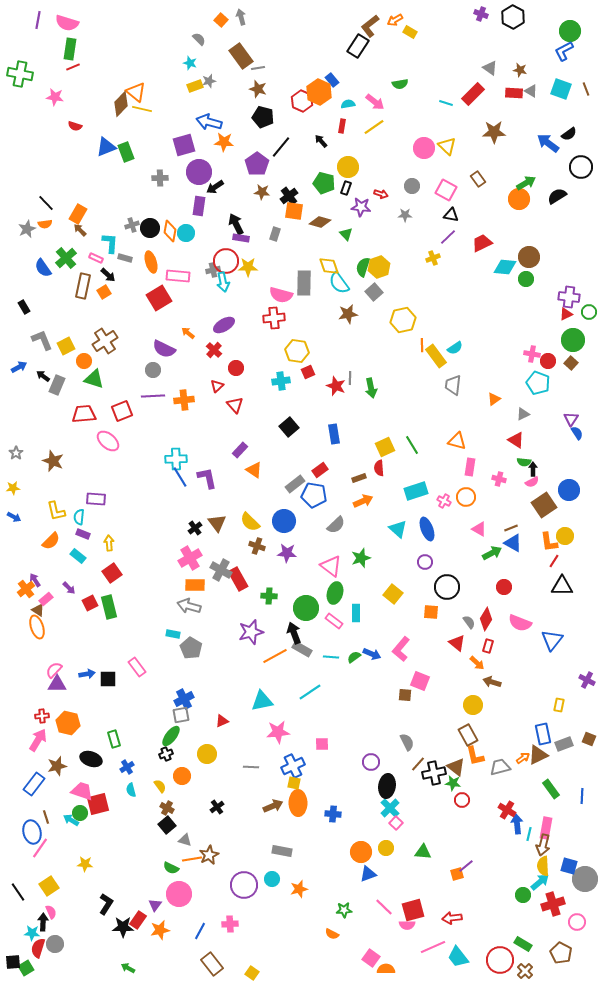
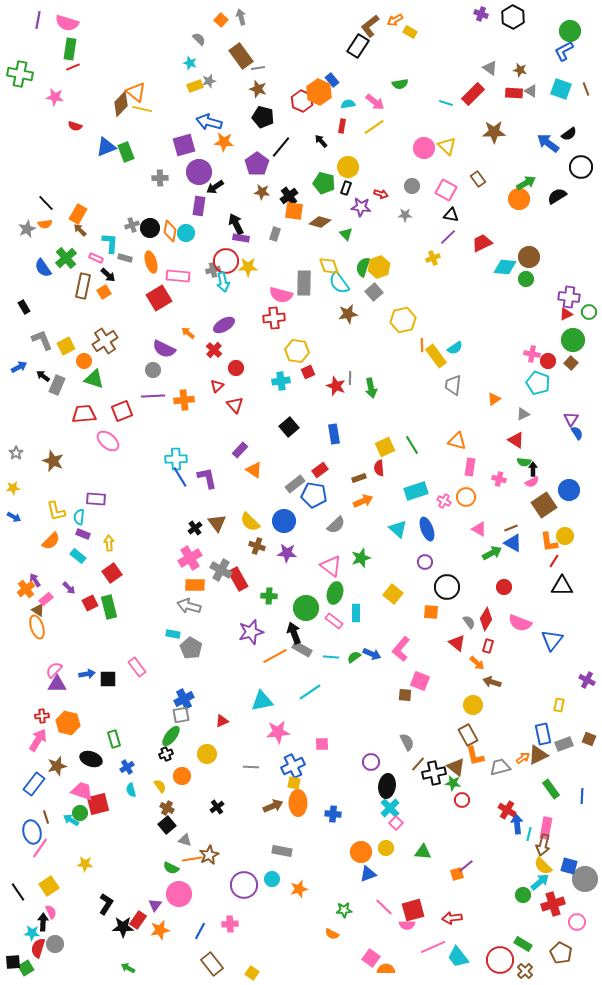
yellow semicircle at (543, 866): rotated 42 degrees counterclockwise
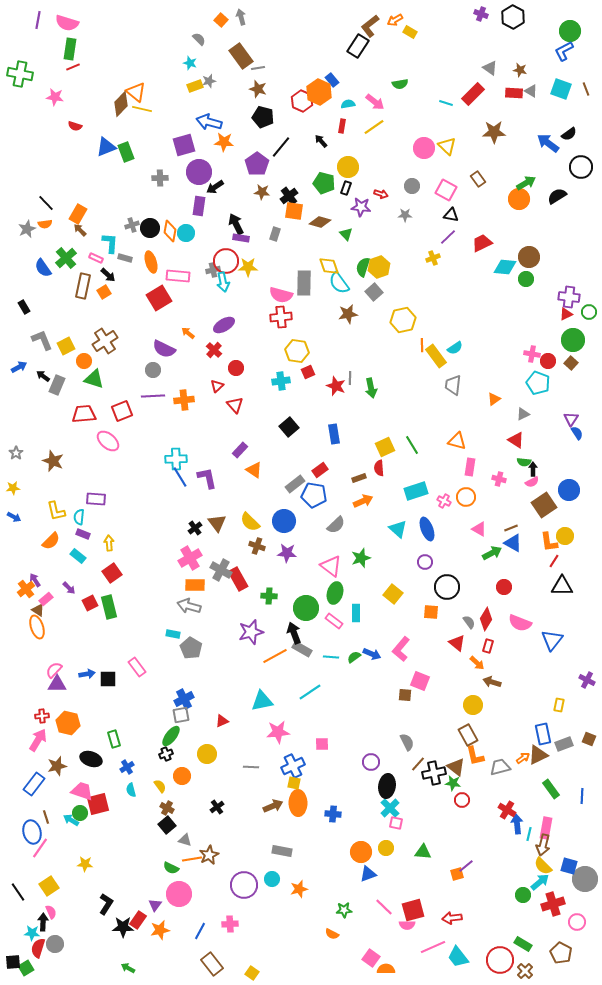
red cross at (274, 318): moved 7 px right, 1 px up
pink square at (396, 823): rotated 32 degrees counterclockwise
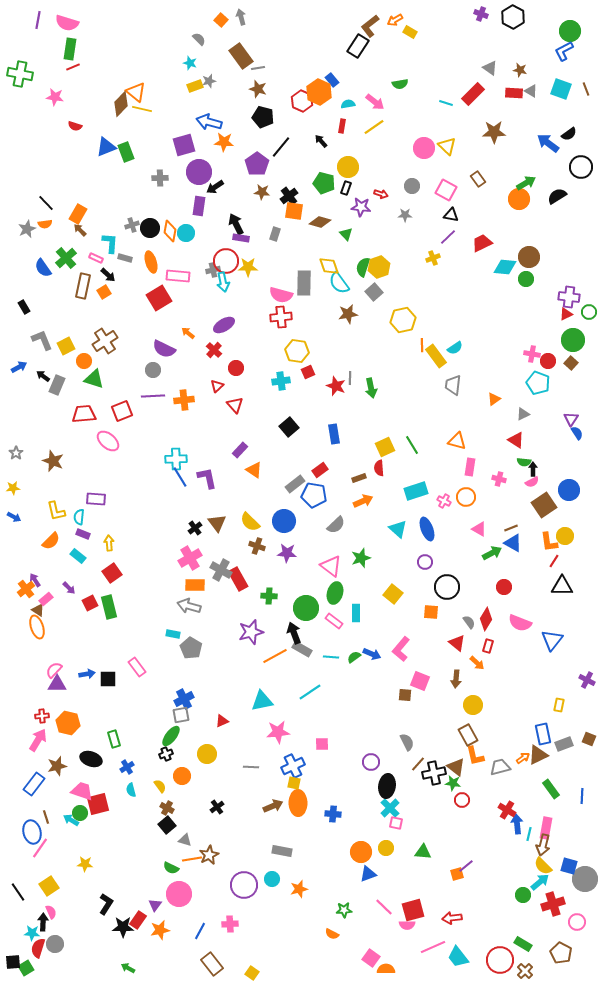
brown arrow at (492, 682): moved 36 px left, 3 px up; rotated 102 degrees counterclockwise
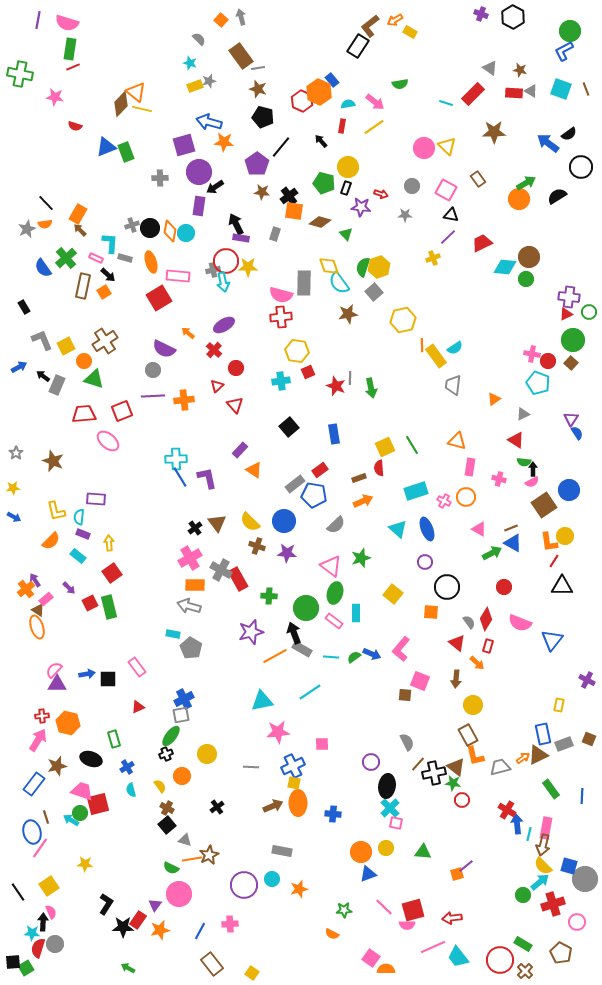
red triangle at (222, 721): moved 84 px left, 14 px up
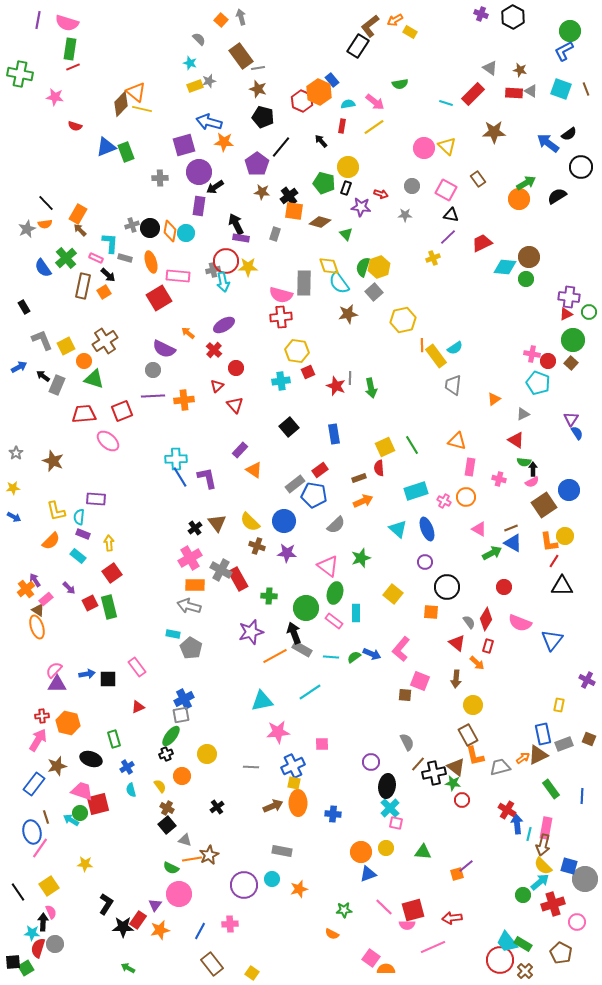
pink triangle at (331, 566): moved 3 px left
cyan trapezoid at (458, 957): moved 49 px right, 15 px up
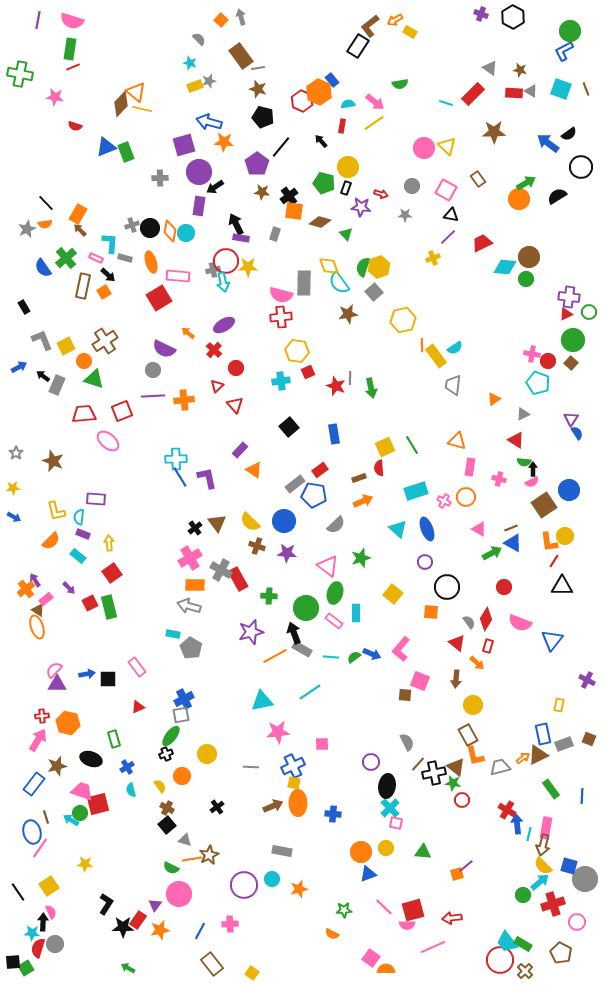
pink semicircle at (67, 23): moved 5 px right, 2 px up
yellow line at (374, 127): moved 4 px up
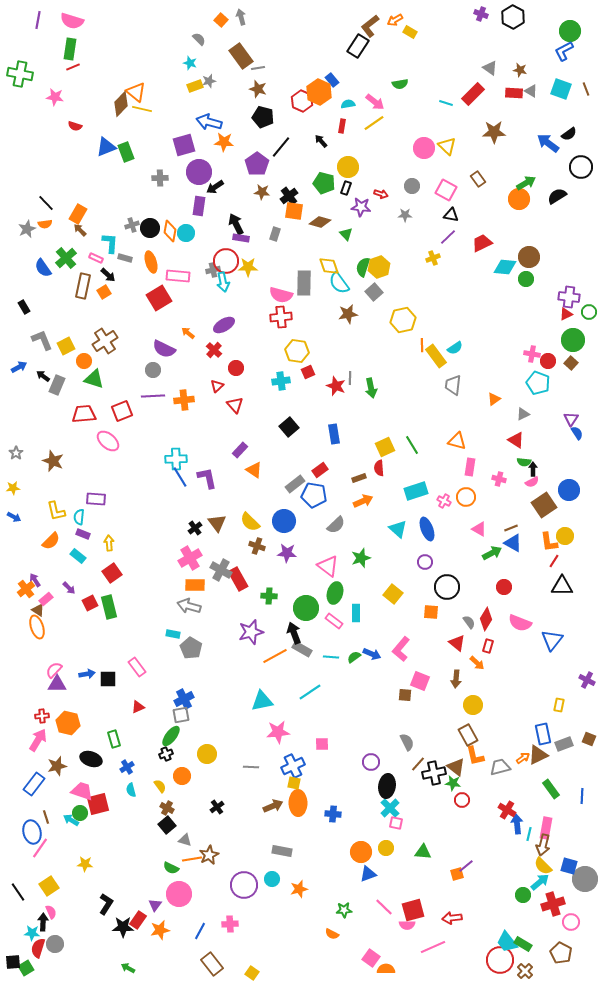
pink circle at (577, 922): moved 6 px left
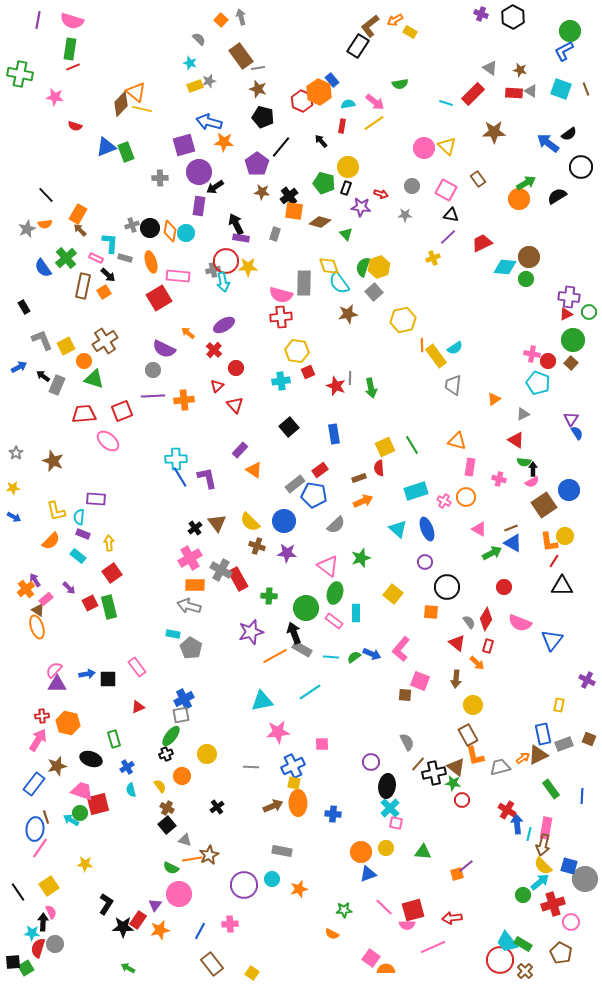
black line at (46, 203): moved 8 px up
blue ellipse at (32, 832): moved 3 px right, 3 px up; rotated 20 degrees clockwise
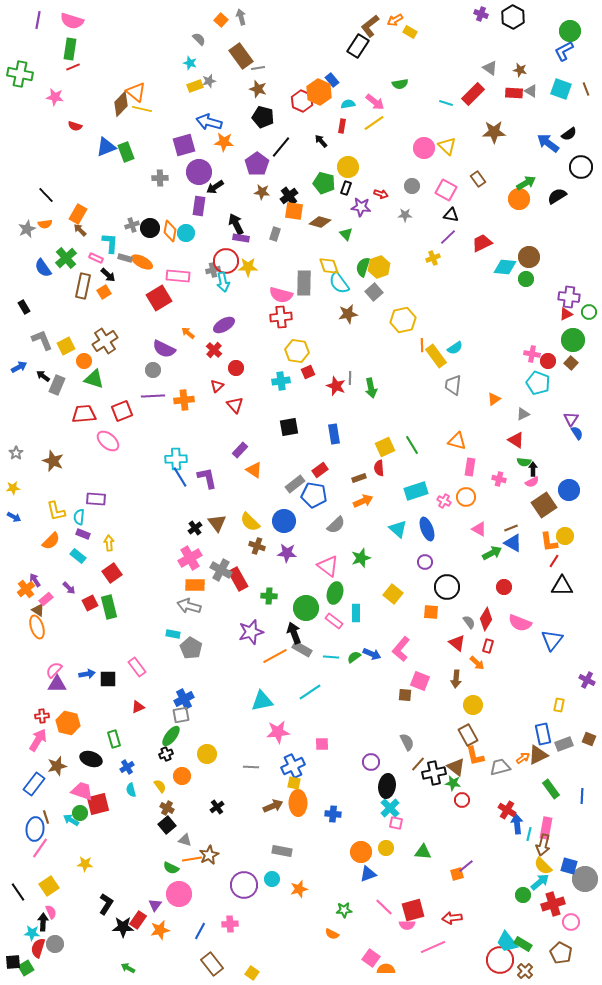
orange ellipse at (151, 262): moved 9 px left; rotated 45 degrees counterclockwise
black square at (289, 427): rotated 30 degrees clockwise
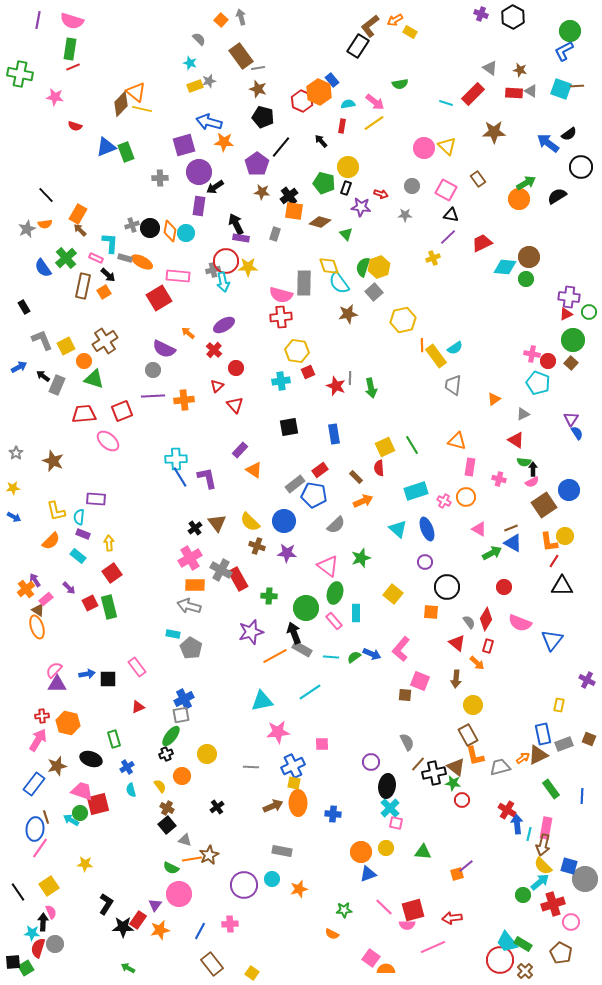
brown line at (586, 89): moved 9 px left, 3 px up; rotated 72 degrees counterclockwise
brown rectangle at (359, 478): moved 3 px left, 1 px up; rotated 64 degrees clockwise
pink rectangle at (334, 621): rotated 12 degrees clockwise
